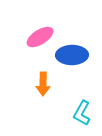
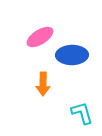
cyan L-shape: rotated 135 degrees clockwise
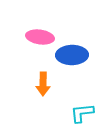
pink ellipse: rotated 40 degrees clockwise
cyan L-shape: rotated 80 degrees counterclockwise
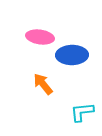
orange arrow: rotated 140 degrees clockwise
cyan L-shape: moved 1 px up
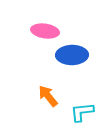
pink ellipse: moved 5 px right, 6 px up
orange arrow: moved 5 px right, 12 px down
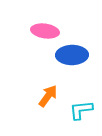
orange arrow: rotated 75 degrees clockwise
cyan L-shape: moved 1 px left, 2 px up
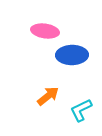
orange arrow: rotated 15 degrees clockwise
cyan L-shape: rotated 20 degrees counterclockwise
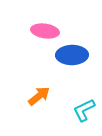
orange arrow: moved 9 px left
cyan L-shape: moved 3 px right
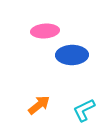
pink ellipse: rotated 12 degrees counterclockwise
orange arrow: moved 9 px down
